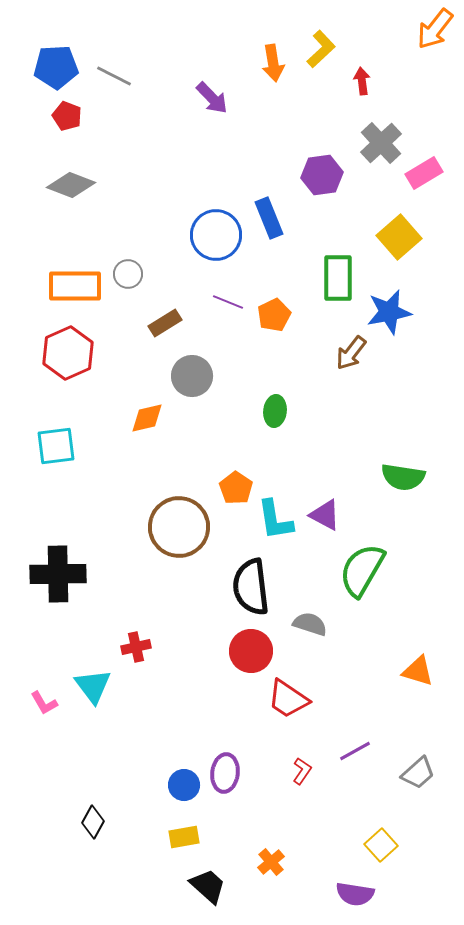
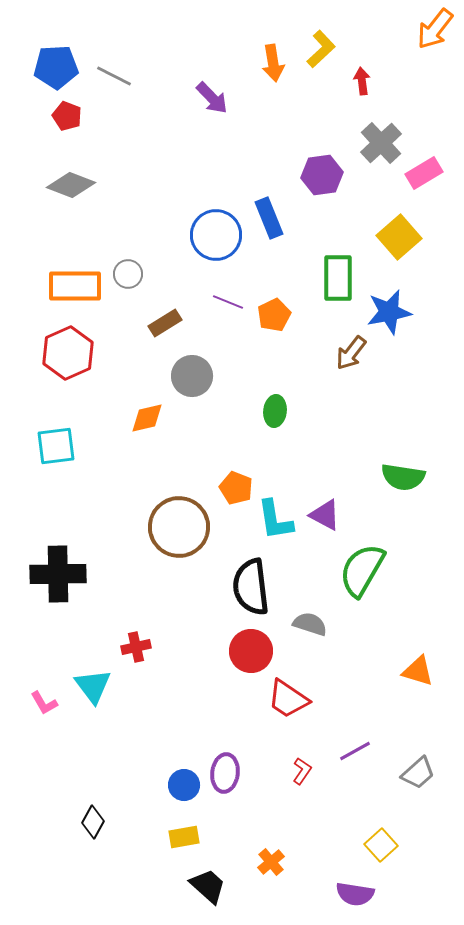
orange pentagon at (236, 488): rotated 12 degrees counterclockwise
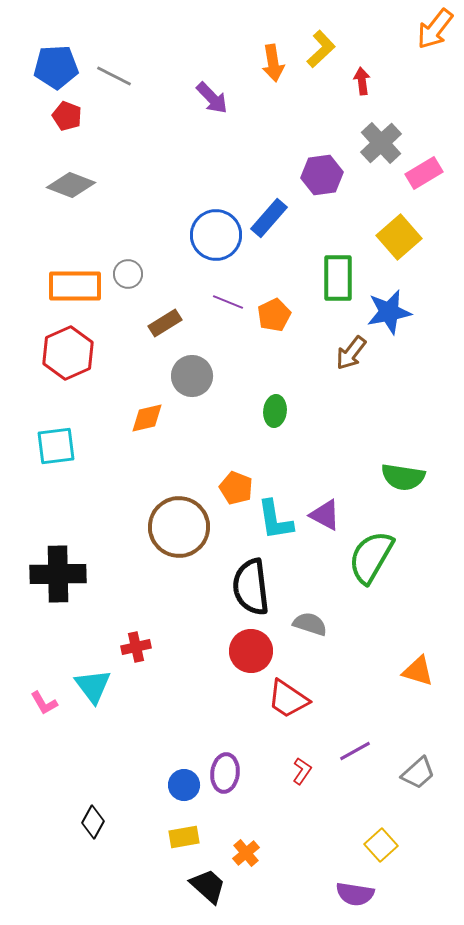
blue rectangle at (269, 218): rotated 63 degrees clockwise
green semicircle at (362, 570): moved 9 px right, 13 px up
orange cross at (271, 862): moved 25 px left, 9 px up
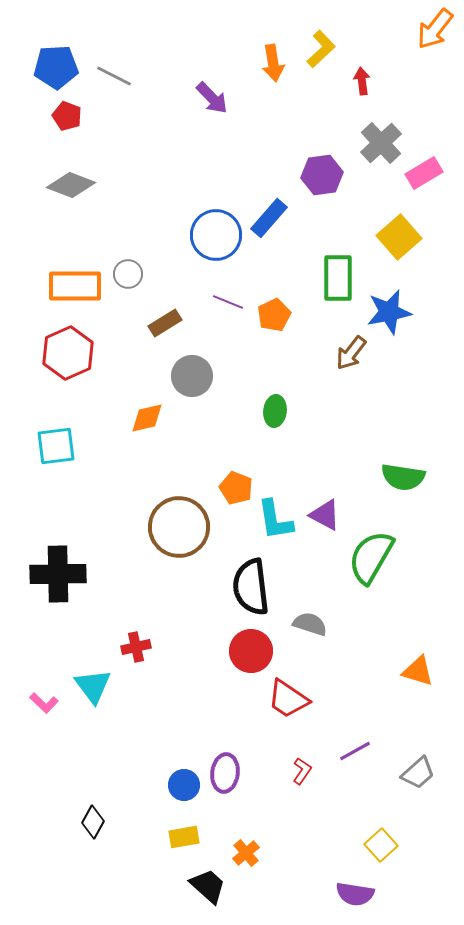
pink L-shape at (44, 703): rotated 16 degrees counterclockwise
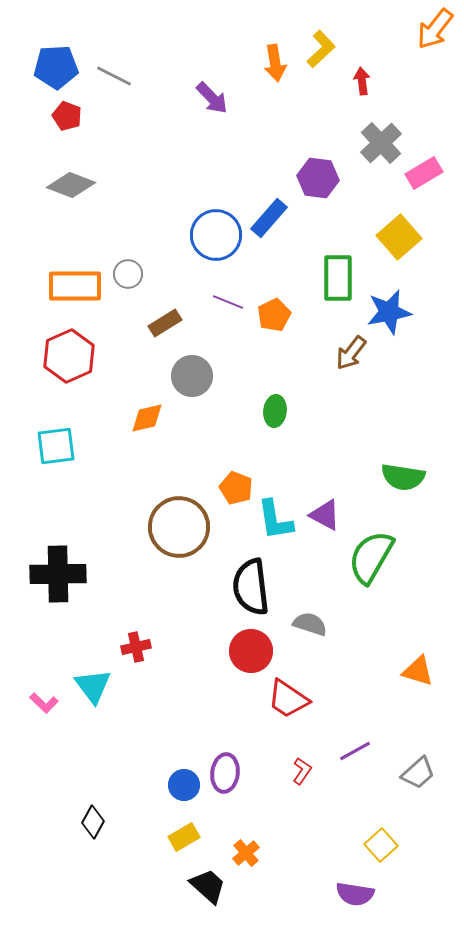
orange arrow at (273, 63): moved 2 px right
purple hexagon at (322, 175): moved 4 px left, 3 px down; rotated 15 degrees clockwise
red hexagon at (68, 353): moved 1 px right, 3 px down
yellow rectangle at (184, 837): rotated 20 degrees counterclockwise
